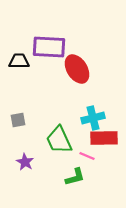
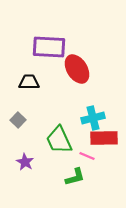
black trapezoid: moved 10 px right, 21 px down
gray square: rotated 35 degrees counterclockwise
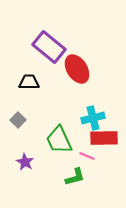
purple rectangle: rotated 36 degrees clockwise
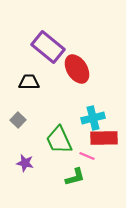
purple rectangle: moved 1 px left
purple star: moved 1 px down; rotated 18 degrees counterclockwise
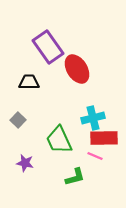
purple rectangle: rotated 16 degrees clockwise
pink line: moved 8 px right
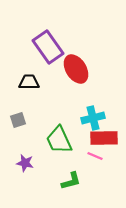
red ellipse: moved 1 px left
gray square: rotated 28 degrees clockwise
green L-shape: moved 4 px left, 4 px down
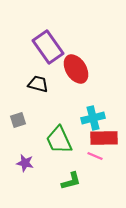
black trapezoid: moved 9 px right, 2 px down; rotated 15 degrees clockwise
